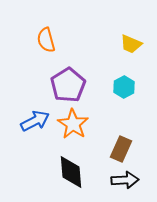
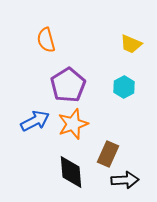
orange star: rotated 20 degrees clockwise
brown rectangle: moved 13 px left, 5 px down
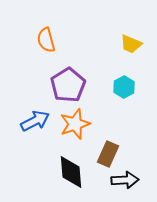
orange star: moved 2 px right
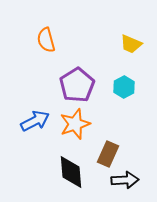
purple pentagon: moved 9 px right
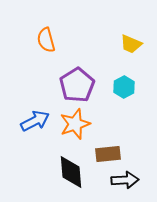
brown rectangle: rotated 60 degrees clockwise
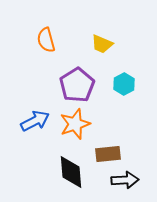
yellow trapezoid: moved 29 px left
cyan hexagon: moved 3 px up
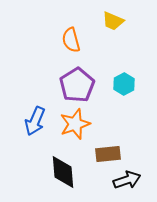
orange semicircle: moved 25 px right
yellow trapezoid: moved 11 px right, 23 px up
blue arrow: rotated 140 degrees clockwise
black diamond: moved 8 px left
black arrow: moved 2 px right; rotated 16 degrees counterclockwise
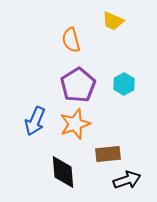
purple pentagon: moved 1 px right
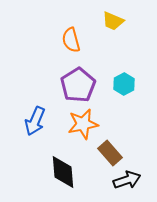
orange star: moved 8 px right; rotated 8 degrees clockwise
brown rectangle: moved 2 px right, 1 px up; rotated 55 degrees clockwise
